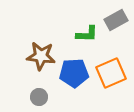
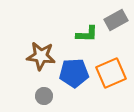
gray circle: moved 5 px right, 1 px up
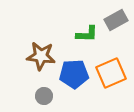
blue pentagon: moved 1 px down
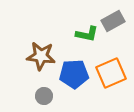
gray rectangle: moved 3 px left, 1 px down
green L-shape: rotated 10 degrees clockwise
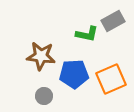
orange square: moved 6 px down
